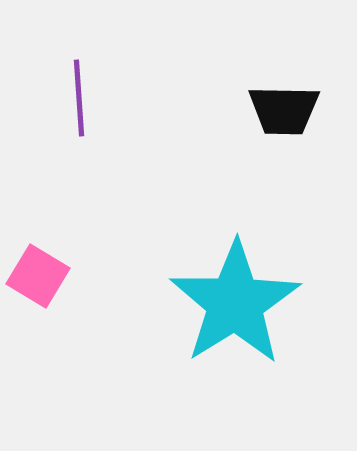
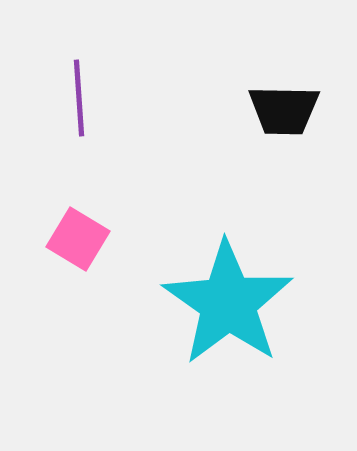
pink square: moved 40 px right, 37 px up
cyan star: moved 7 px left; rotated 5 degrees counterclockwise
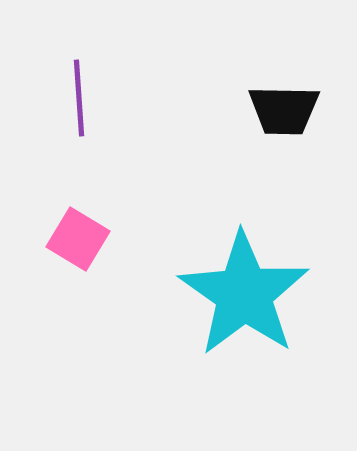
cyan star: moved 16 px right, 9 px up
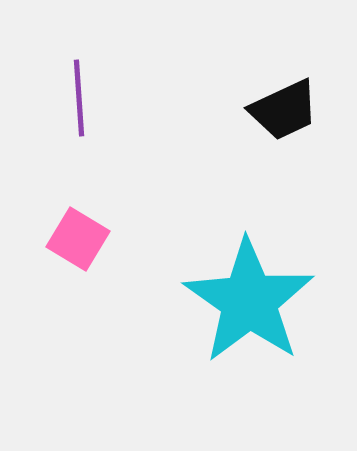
black trapezoid: rotated 26 degrees counterclockwise
cyan star: moved 5 px right, 7 px down
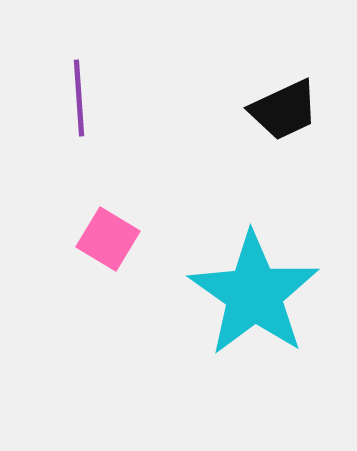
pink square: moved 30 px right
cyan star: moved 5 px right, 7 px up
